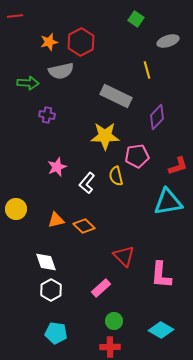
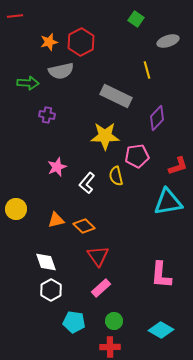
purple diamond: moved 1 px down
red triangle: moved 26 px left; rotated 10 degrees clockwise
cyan pentagon: moved 18 px right, 11 px up
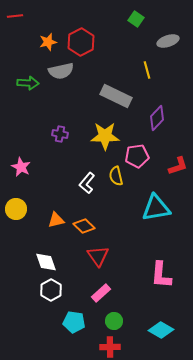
orange star: moved 1 px left
purple cross: moved 13 px right, 19 px down
pink star: moved 36 px left; rotated 24 degrees counterclockwise
cyan triangle: moved 12 px left, 6 px down
pink rectangle: moved 5 px down
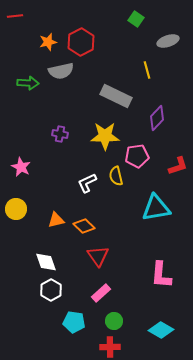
white L-shape: rotated 25 degrees clockwise
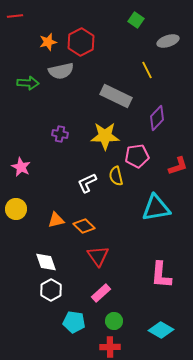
green square: moved 1 px down
yellow line: rotated 12 degrees counterclockwise
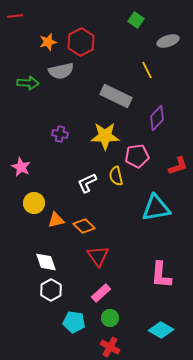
yellow circle: moved 18 px right, 6 px up
green circle: moved 4 px left, 3 px up
red cross: rotated 30 degrees clockwise
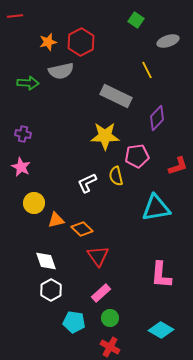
purple cross: moved 37 px left
orange diamond: moved 2 px left, 3 px down
white diamond: moved 1 px up
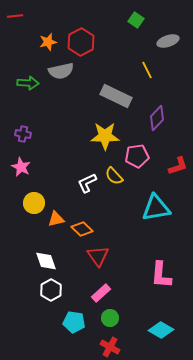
yellow semicircle: moved 2 px left; rotated 30 degrees counterclockwise
orange triangle: moved 1 px up
